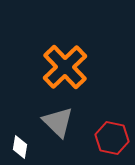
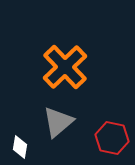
gray triangle: rotated 36 degrees clockwise
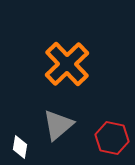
orange cross: moved 2 px right, 3 px up
gray triangle: moved 3 px down
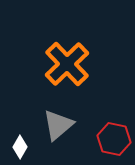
red hexagon: moved 2 px right, 1 px down
white diamond: rotated 20 degrees clockwise
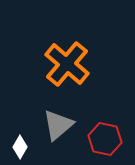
orange cross: rotated 6 degrees counterclockwise
red hexagon: moved 9 px left
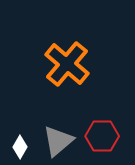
gray triangle: moved 16 px down
red hexagon: moved 3 px left, 3 px up; rotated 12 degrees counterclockwise
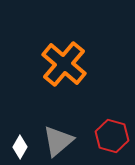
orange cross: moved 3 px left
red hexagon: moved 10 px right; rotated 16 degrees clockwise
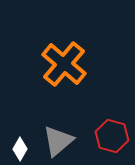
white diamond: moved 2 px down
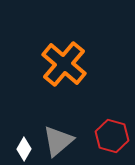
white diamond: moved 4 px right
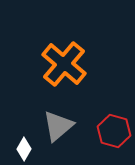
red hexagon: moved 2 px right, 5 px up
gray triangle: moved 15 px up
